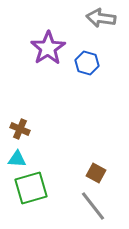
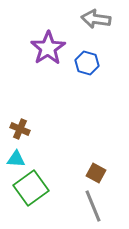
gray arrow: moved 5 px left, 1 px down
cyan triangle: moved 1 px left
green square: rotated 20 degrees counterclockwise
gray line: rotated 16 degrees clockwise
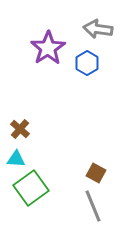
gray arrow: moved 2 px right, 10 px down
blue hexagon: rotated 15 degrees clockwise
brown cross: rotated 18 degrees clockwise
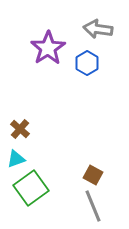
cyan triangle: rotated 24 degrees counterclockwise
brown square: moved 3 px left, 2 px down
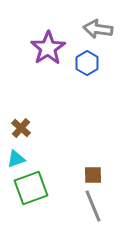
brown cross: moved 1 px right, 1 px up
brown square: rotated 30 degrees counterclockwise
green square: rotated 16 degrees clockwise
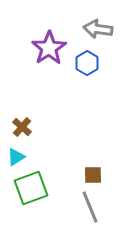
purple star: moved 1 px right
brown cross: moved 1 px right, 1 px up
cyan triangle: moved 2 px up; rotated 12 degrees counterclockwise
gray line: moved 3 px left, 1 px down
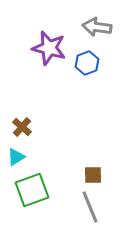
gray arrow: moved 1 px left, 2 px up
purple star: rotated 24 degrees counterclockwise
blue hexagon: rotated 10 degrees clockwise
green square: moved 1 px right, 2 px down
